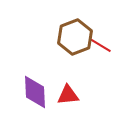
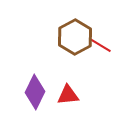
brown hexagon: rotated 8 degrees counterclockwise
purple diamond: rotated 28 degrees clockwise
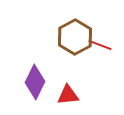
red line: rotated 10 degrees counterclockwise
purple diamond: moved 10 px up
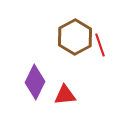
red line: rotated 50 degrees clockwise
red triangle: moved 3 px left
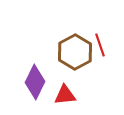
brown hexagon: moved 15 px down
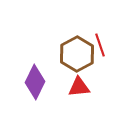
brown hexagon: moved 2 px right, 2 px down
red triangle: moved 14 px right, 8 px up
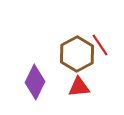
red line: rotated 15 degrees counterclockwise
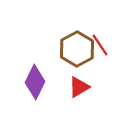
brown hexagon: moved 5 px up
red triangle: rotated 25 degrees counterclockwise
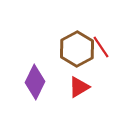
red line: moved 1 px right, 2 px down
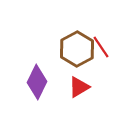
purple diamond: moved 2 px right
